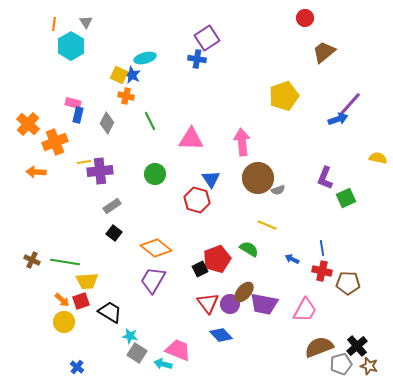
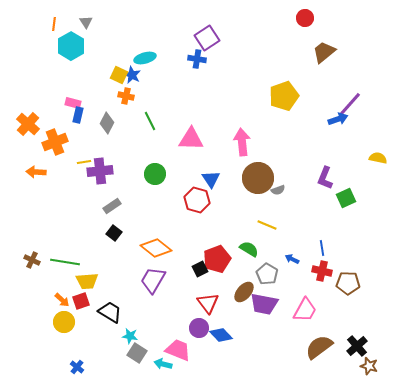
purple circle at (230, 304): moved 31 px left, 24 px down
brown semicircle at (319, 347): rotated 16 degrees counterclockwise
gray pentagon at (341, 364): moved 74 px left, 90 px up; rotated 25 degrees counterclockwise
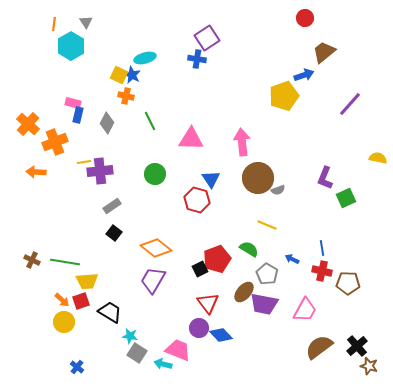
blue arrow at (338, 119): moved 34 px left, 44 px up
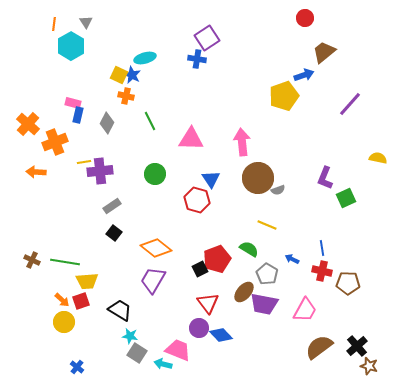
black trapezoid at (110, 312): moved 10 px right, 2 px up
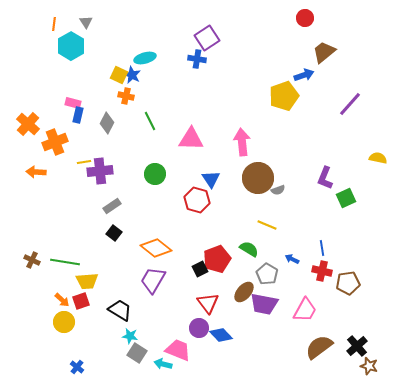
brown pentagon at (348, 283): rotated 10 degrees counterclockwise
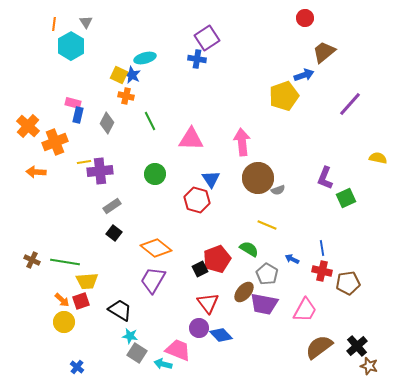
orange cross at (28, 124): moved 2 px down
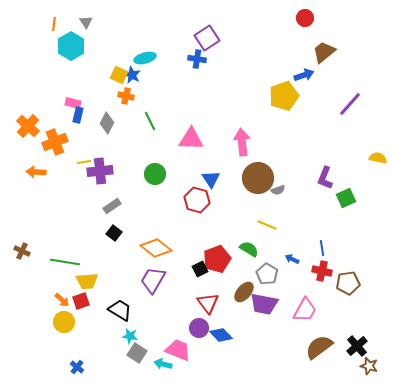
brown cross at (32, 260): moved 10 px left, 9 px up
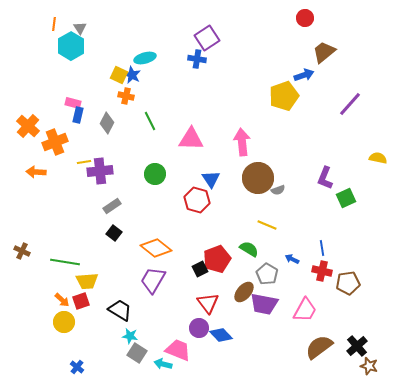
gray triangle at (86, 22): moved 6 px left, 6 px down
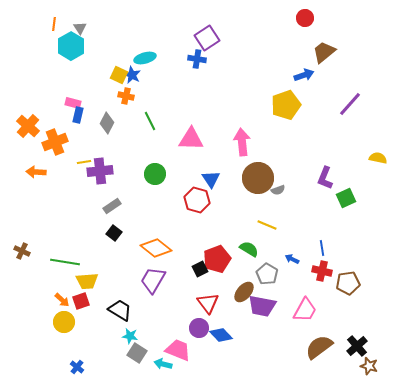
yellow pentagon at (284, 96): moved 2 px right, 9 px down
purple trapezoid at (264, 304): moved 2 px left, 2 px down
